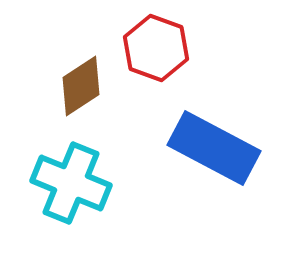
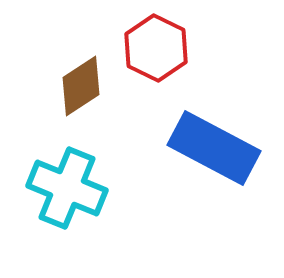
red hexagon: rotated 6 degrees clockwise
cyan cross: moved 4 px left, 5 px down
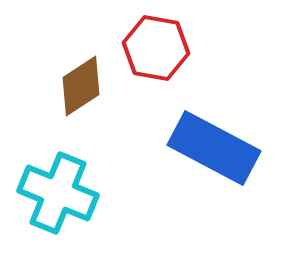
red hexagon: rotated 16 degrees counterclockwise
cyan cross: moved 9 px left, 5 px down
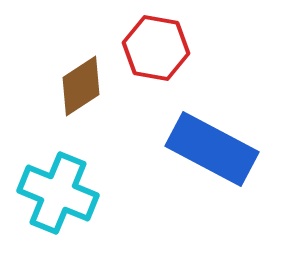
blue rectangle: moved 2 px left, 1 px down
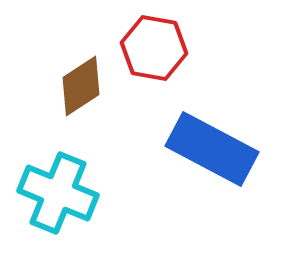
red hexagon: moved 2 px left
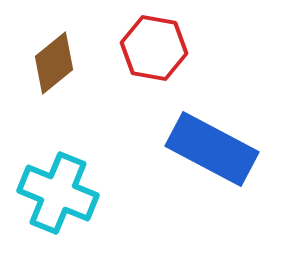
brown diamond: moved 27 px left, 23 px up; rotated 6 degrees counterclockwise
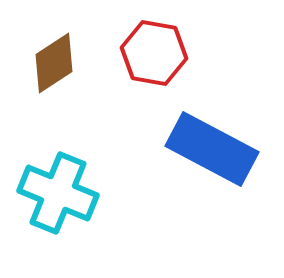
red hexagon: moved 5 px down
brown diamond: rotated 6 degrees clockwise
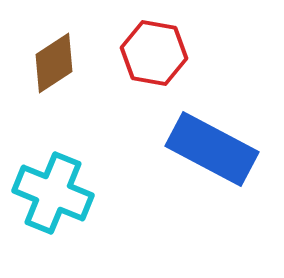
cyan cross: moved 5 px left
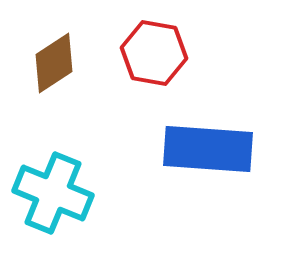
blue rectangle: moved 4 px left; rotated 24 degrees counterclockwise
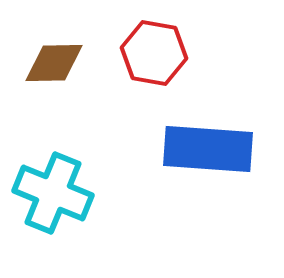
brown diamond: rotated 32 degrees clockwise
